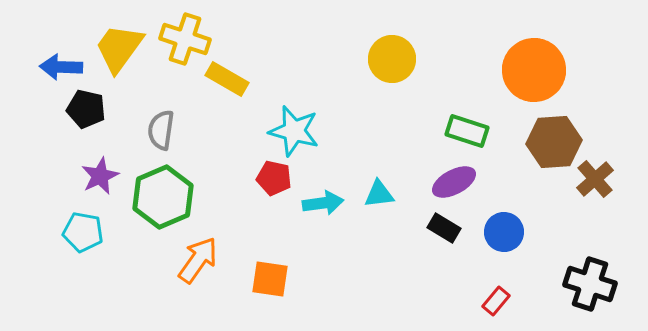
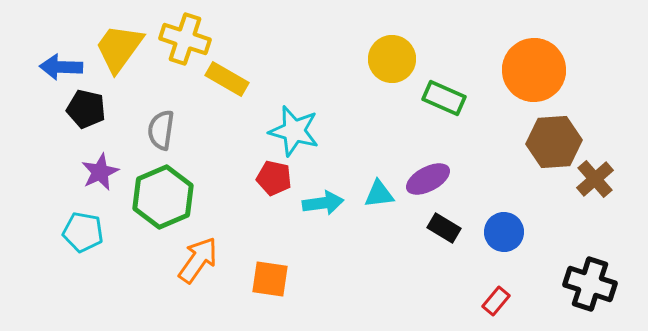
green rectangle: moved 23 px left, 33 px up; rotated 6 degrees clockwise
purple star: moved 4 px up
purple ellipse: moved 26 px left, 3 px up
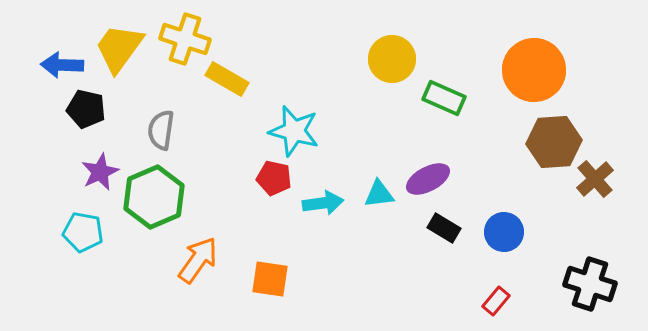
blue arrow: moved 1 px right, 2 px up
green hexagon: moved 9 px left
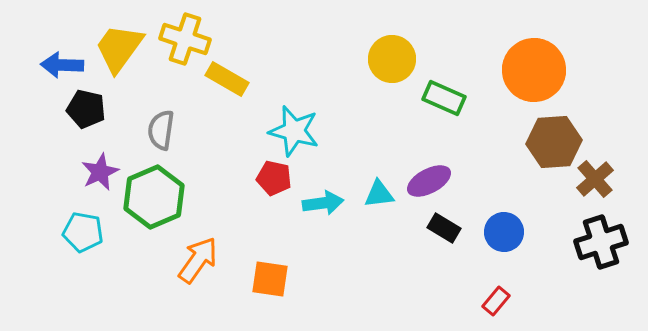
purple ellipse: moved 1 px right, 2 px down
black cross: moved 11 px right, 42 px up; rotated 36 degrees counterclockwise
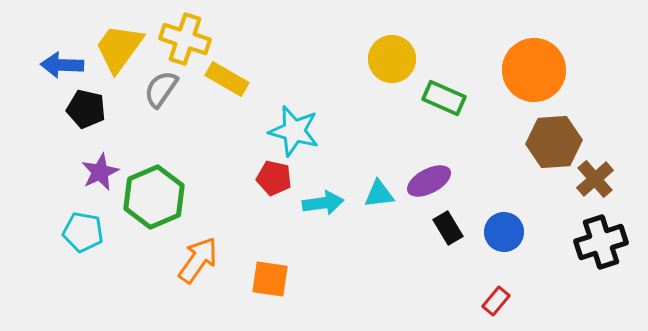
gray semicircle: moved 41 px up; rotated 27 degrees clockwise
black rectangle: moved 4 px right; rotated 28 degrees clockwise
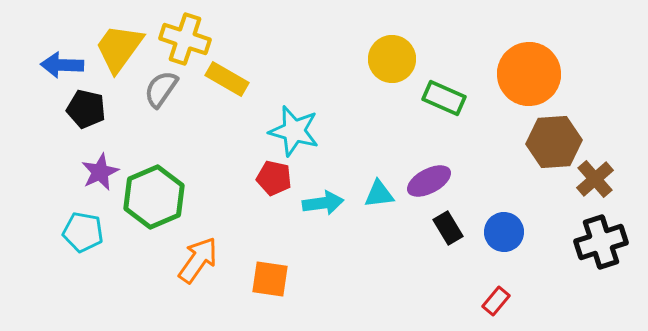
orange circle: moved 5 px left, 4 px down
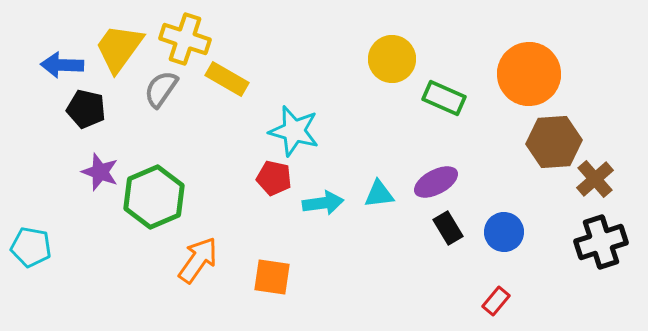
purple star: rotated 27 degrees counterclockwise
purple ellipse: moved 7 px right, 1 px down
cyan pentagon: moved 52 px left, 15 px down
orange square: moved 2 px right, 2 px up
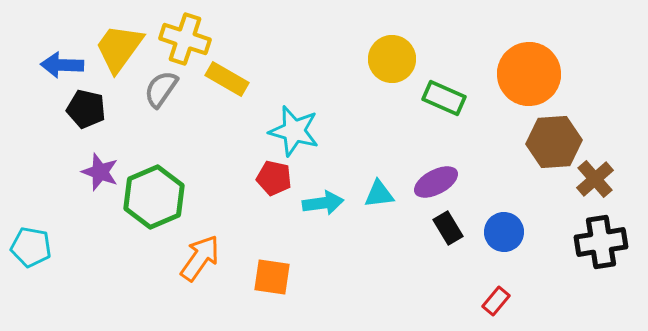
black cross: rotated 9 degrees clockwise
orange arrow: moved 2 px right, 2 px up
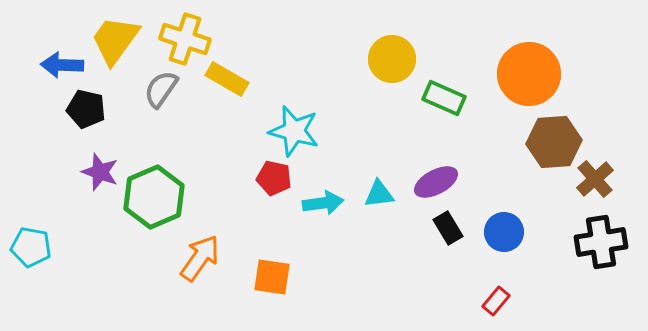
yellow trapezoid: moved 4 px left, 8 px up
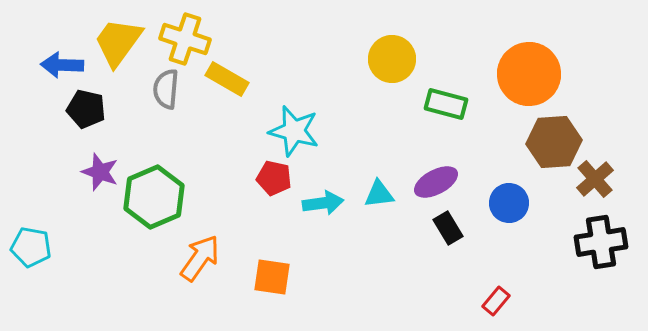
yellow trapezoid: moved 3 px right, 2 px down
gray semicircle: moved 5 px right; rotated 30 degrees counterclockwise
green rectangle: moved 2 px right, 6 px down; rotated 9 degrees counterclockwise
blue circle: moved 5 px right, 29 px up
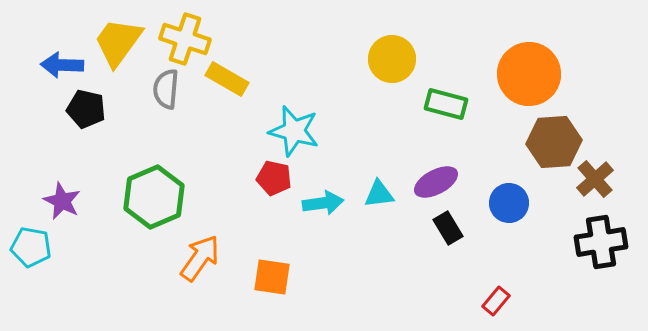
purple star: moved 38 px left, 29 px down; rotated 6 degrees clockwise
